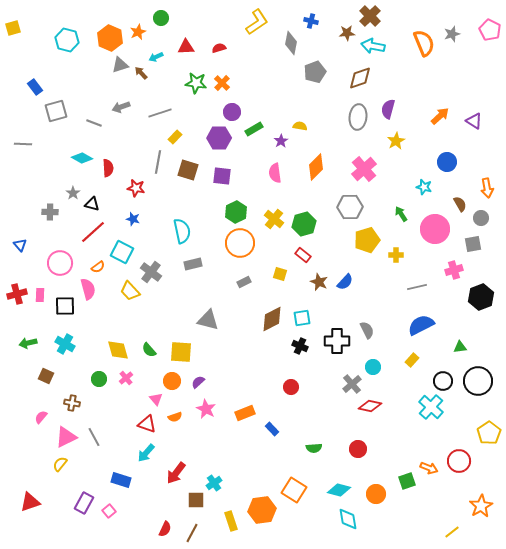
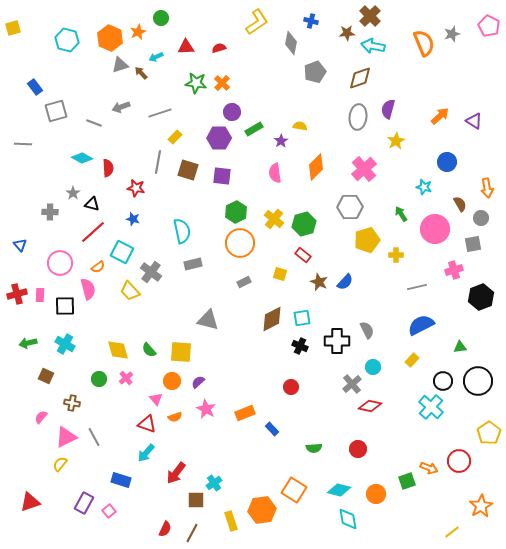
pink pentagon at (490, 30): moved 1 px left, 4 px up
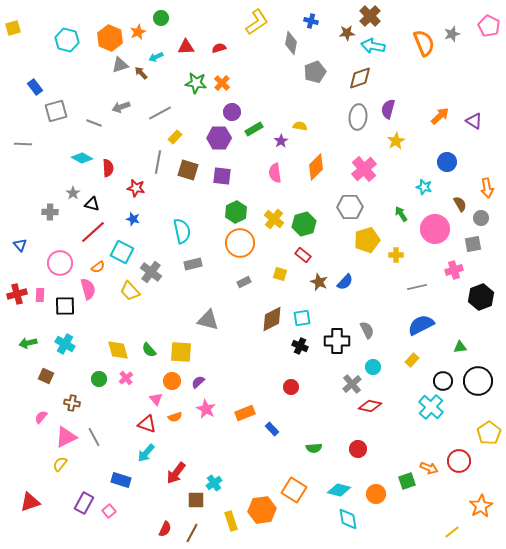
gray line at (160, 113): rotated 10 degrees counterclockwise
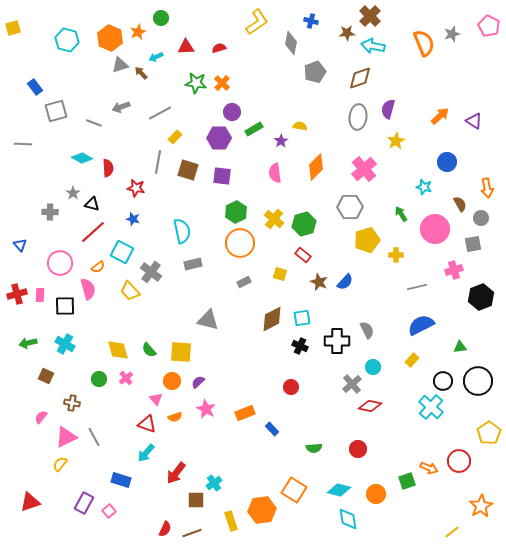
brown line at (192, 533): rotated 42 degrees clockwise
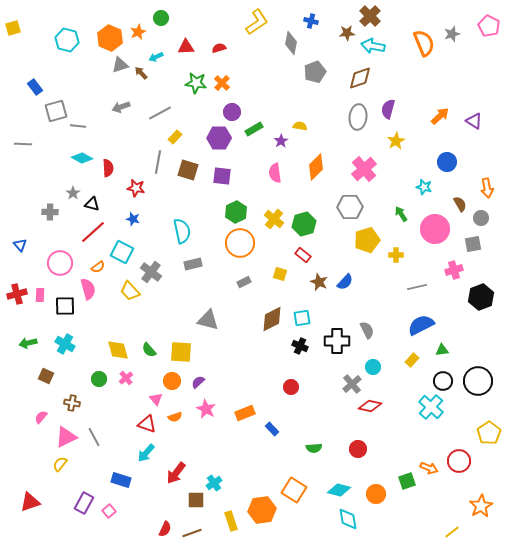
gray line at (94, 123): moved 16 px left, 3 px down; rotated 14 degrees counterclockwise
green triangle at (460, 347): moved 18 px left, 3 px down
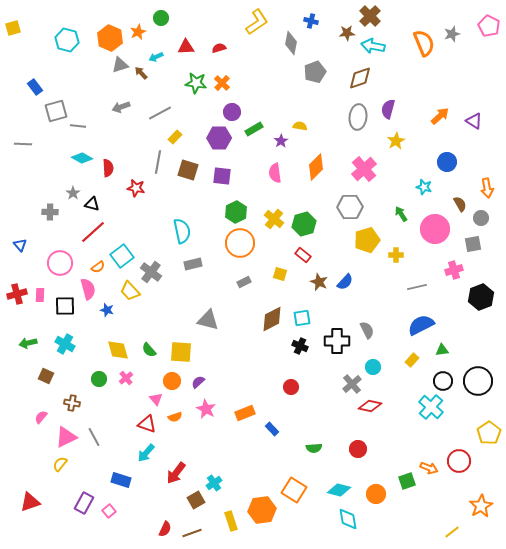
blue star at (133, 219): moved 26 px left, 91 px down
cyan square at (122, 252): moved 4 px down; rotated 25 degrees clockwise
brown square at (196, 500): rotated 30 degrees counterclockwise
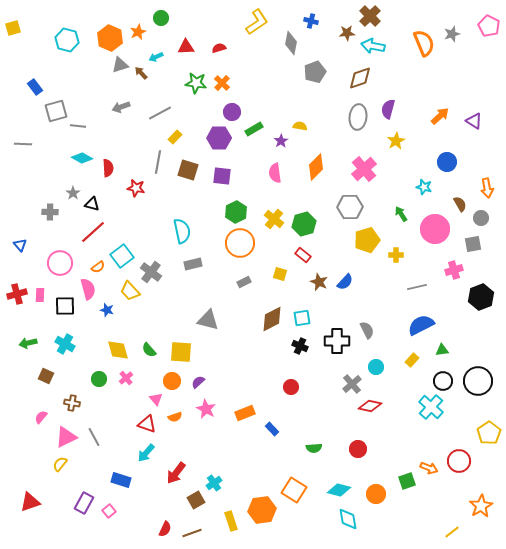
cyan circle at (373, 367): moved 3 px right
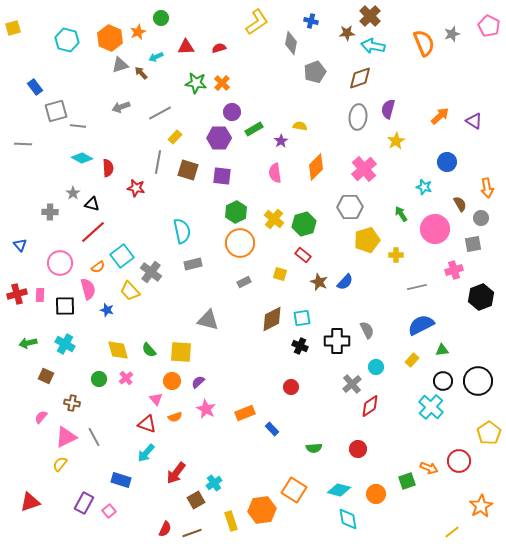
red diamond at (370, 406): rotated 45 degrees counterclockwise
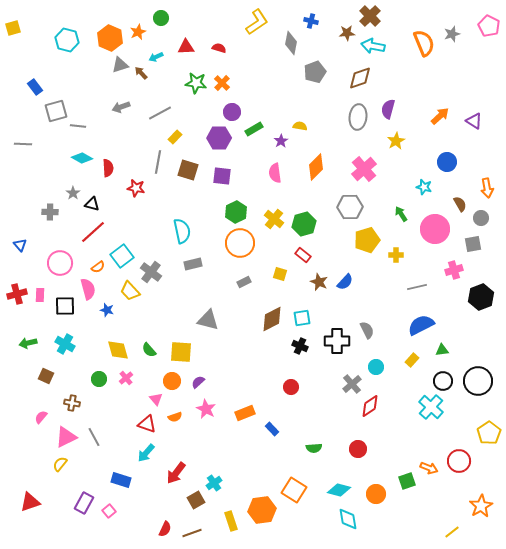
red semicircle at (219, 48): rotated 32 degrees clockwise
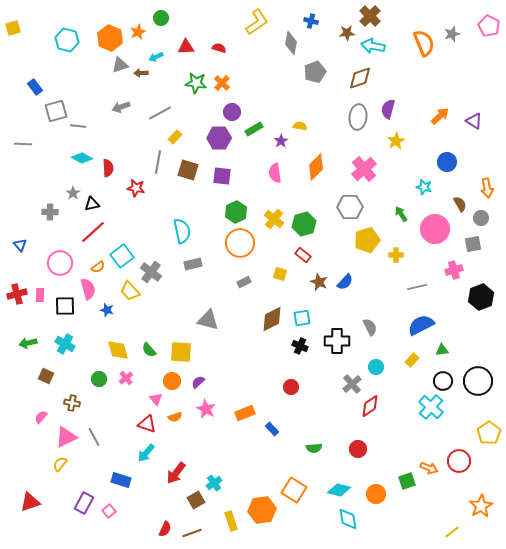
brown arrow at (141, 73): rotated 48 degrees counterclockwise
black triangle at (92, 204): rotated 28 degrees counterclockwise
gray semicircle at (367, 330): moved 3 px right, 3 px up
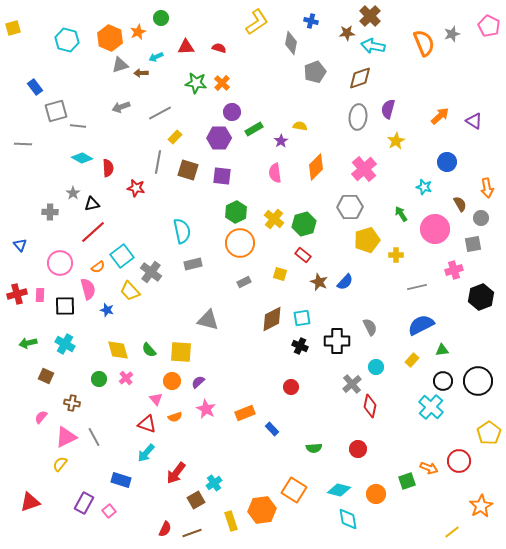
red diamond at (370, 406): rotated 45 degrees counterclockwise
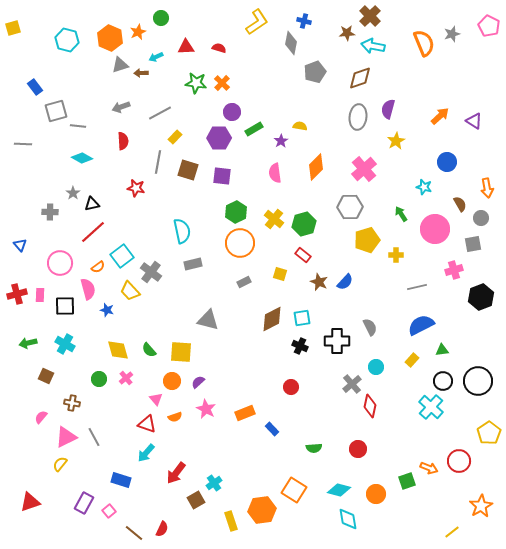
blue cross at (311, 21): moved 7 px left
red semicircle at (108, 168): moved 15 px right, 27 px up
red semicircle at (165, 529): moved 3 px left
brown line at (192, 533): moved 58 px left; rotated 60 degrees clockwise
